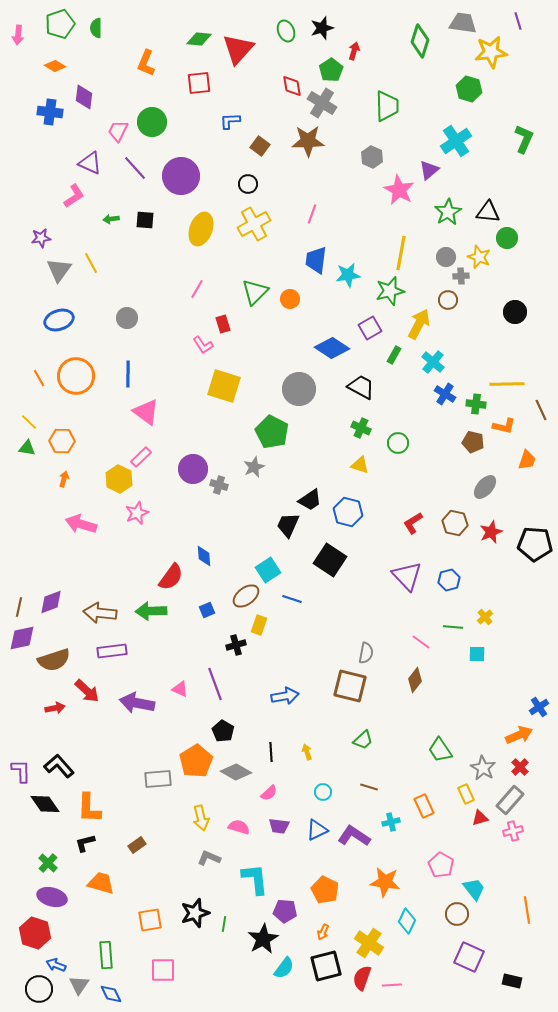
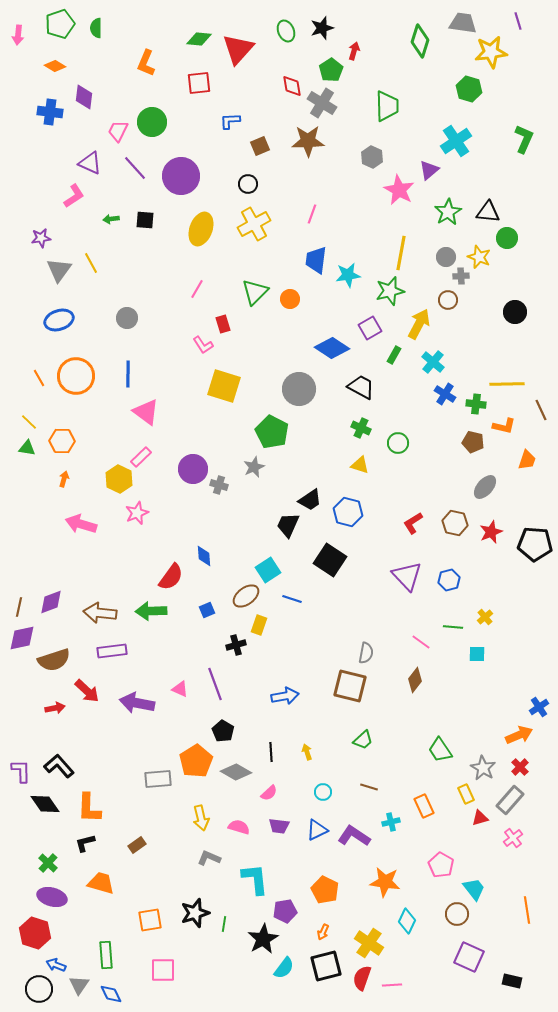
brown square at (260, 146): rotated 30 degrees clockwise
pink cross at (513, 831): moved 7 px down; rotated 24 degrees counterclockwise
purple pentagon at (285, 911): rotated 15 degrees counterclockwise
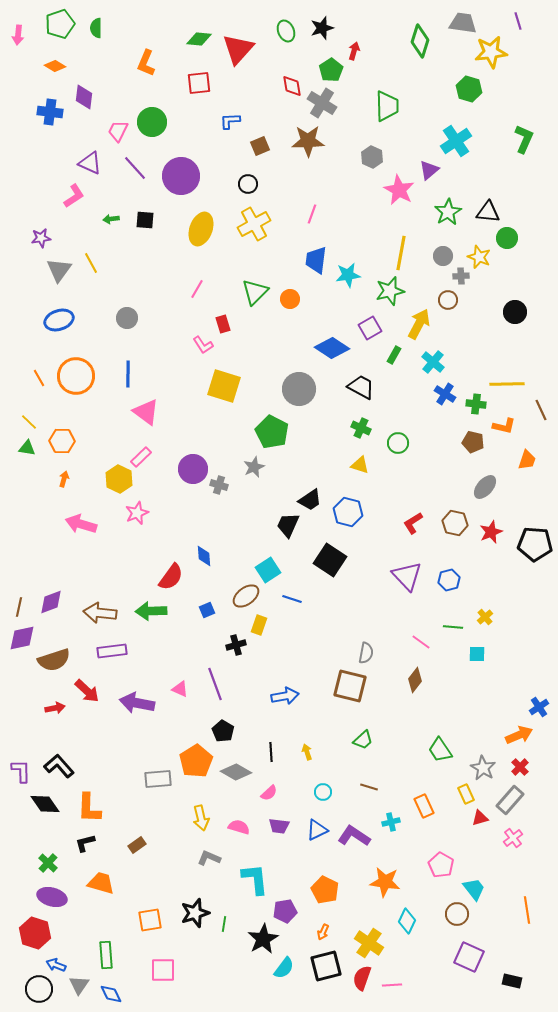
gray circle at (446, 257): moved 3 px left, 1 px up
